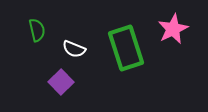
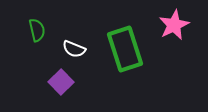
pink star: moved 1 px right, 4 px up
green rectangle: moved 1 px left, 1 px down
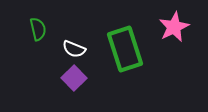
pink star: moved 2 px down
green semicircle: moved 1 px right, 1 px up
purple square: moved 13 px right, 4 px up
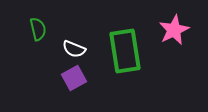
pink star: moved 3 px down
green rectangle: moved 2 px down; rotated 9 degrees clockwise
purple square: rotated 15 degrees clockwise
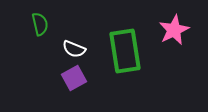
green semicircle: moved 2 px right, 5 px up
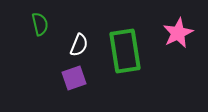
pink star: moved 4 px right, 3 px down
white semicircle: moved 5 px right, 4 px up; rotated 90 degrees counterclockwise
purple square: rotated 10 degrees clockwise
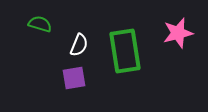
green semicircle: rotated 60 degrees counterclockwise
pink star: rotated 12 degrees clockwise
purple square: rotated 10 degrees clockwise
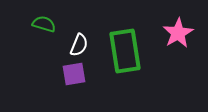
green semicircle: moved 4 px right
pink star: rotated 16 degrees counterclockwise
purple square: moved 4 px up
